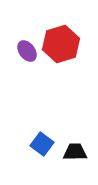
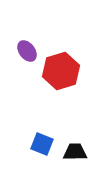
red hexagon: moved 27 px down
blue square: rotated 15 degrees counterclockwise
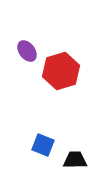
blue square: moved 1 px right, 1 px down
black trapezoid: moved 8 px down
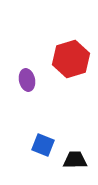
purple ellipse: moved 29 px down; rotated 25 degrees clockwise
red hexagon: moved 10 px right, 12 px up
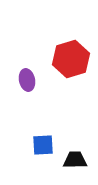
blue square: rotated 25 degrees counterclockwise
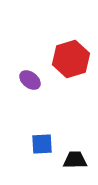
purple ellipse: moved 3 px right; rotated 40 degrees counterclockwise
blue square: moved 1 px left, 1 px up
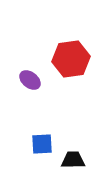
red hexagon: rotated 9 degrees clockwise
black trapezoid: moved 2 px left
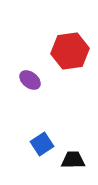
red hexagon: moved 1 px left, 8 px up
blue square: rotated 30 degrees counterclockwise
